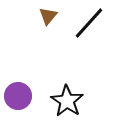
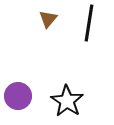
brown triangle: moved 3 px down
black line: rotated 33 degrees counterclockwise
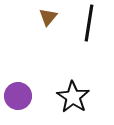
brown triangle: moved 2 px up
black star: moved 6 px right, 4 px up
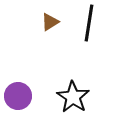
brown triangle: moved 2 px right, 5 px down; rotated 18 degrees clockwise
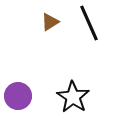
black line: rotated 33 degrees counterclockwise
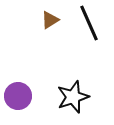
brown triangle: moved 2 px up
black star: rotated 20 degrees clockwise
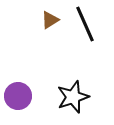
black line: moved 4 px left, 1 px down
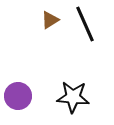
black star: rotated 24 degrees clockwise
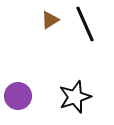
black star: moved 2 px right; rotated 24 degrees counterclockwise
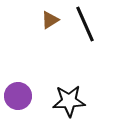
black star: moved 6 px left, 4 px down; rotated 16 degrees clockwise
